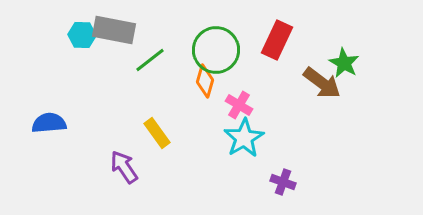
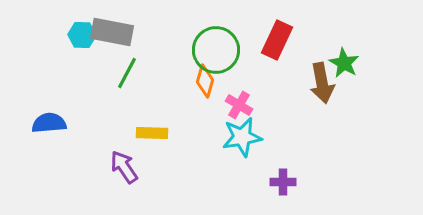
gray rectangle: moved 2 px left, 2 px down
green line: moved 23 px left, 13 px down; rotated 24 degrees counterclockwise
brown arrow: rotated 42 degrees clockwise
yellow rectangle: moved 5 px left; rotated 52 degrees counterclockwise
cyan star: moved 2 px left, 1 px up; rotated 21 degrees clockwise
purple cross: rotated 20 degrees counterclockwise
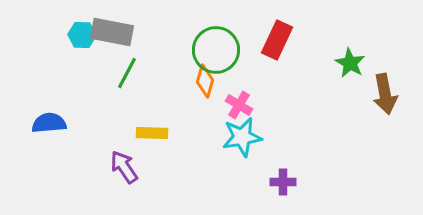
green star: moved 6 px right
brown arrow: moved 63 px right, 11 px down
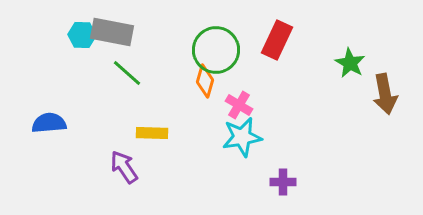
green line: rotated 76 degrees counterclockwise
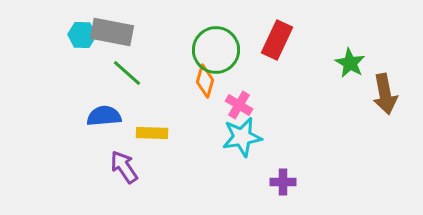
blue semicircle: moved 55 px right, 7 px up
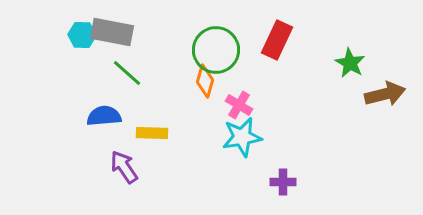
brown arrow: rotated 93 degrees counterclockwise
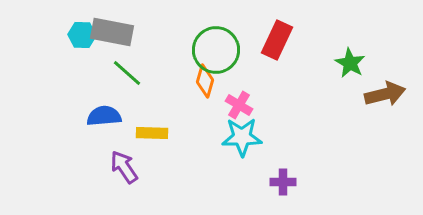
cyan star: rotated 9 degrees clockwise
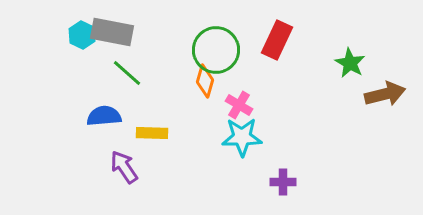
cyan hexagon: rotated 24 degrees clockwise
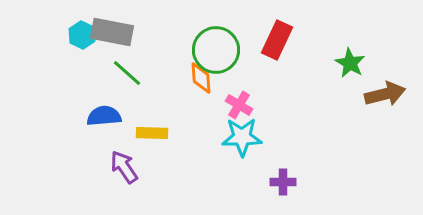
orange diamond: moved 4 px left, 3 px up; rotated 20 degrees counterclockwise
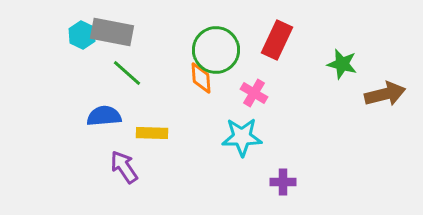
green star: moved 8 px left, 1 px down; rotated 16 degrees counterclockwise
pink cross: moved 15 px right, 12 px up
